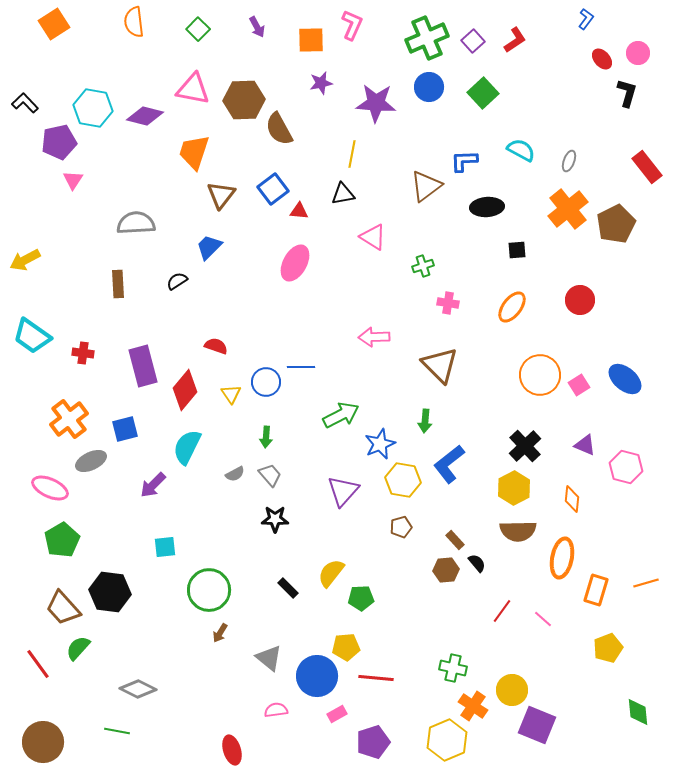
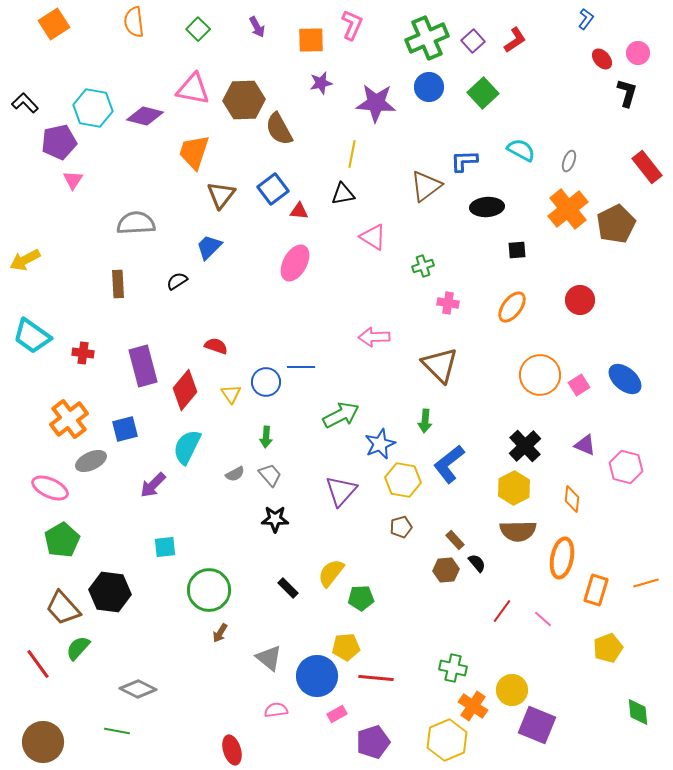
purple triangle at (343, 491): moved 2 px left
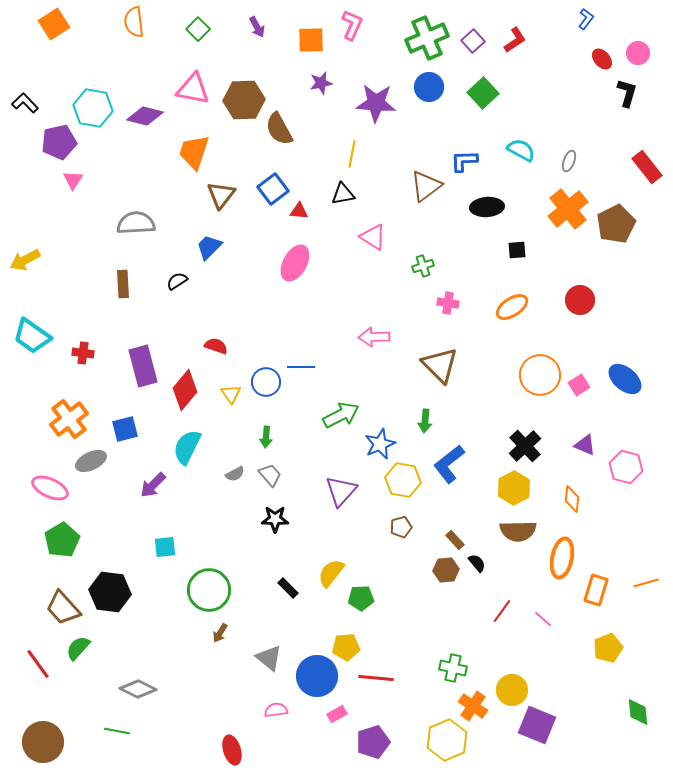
brown rectangle at (118, 284): moved 5 px right
orange ellipse at (512, 307): rotated 20 degrees clockwise
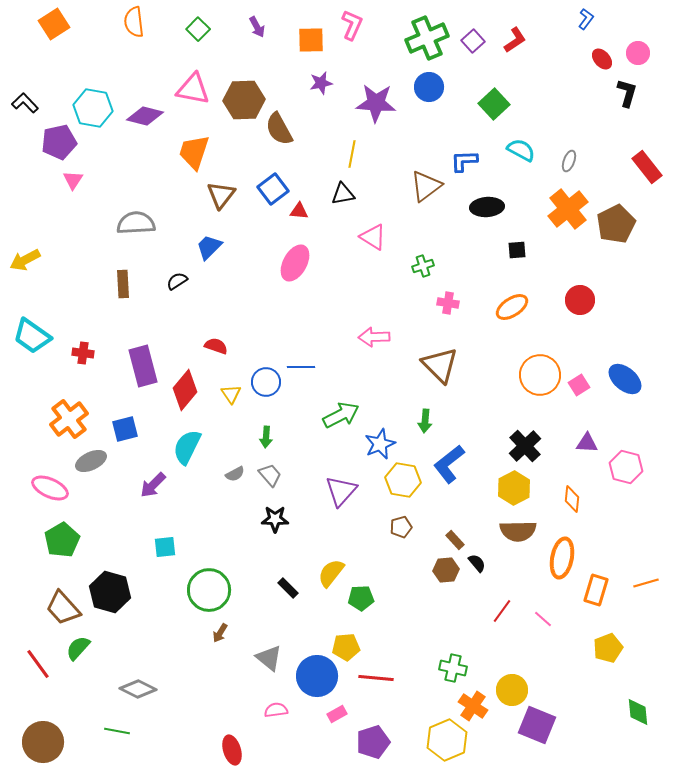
green square at (483, 93): moved 11 px right, 11 px down
purple triangle at (585, 445): moved 2 px right, 2 px up; rotated 20 degrees counterclockwise
black hexagon at (110, 592): rotated 9 degrees clockwise
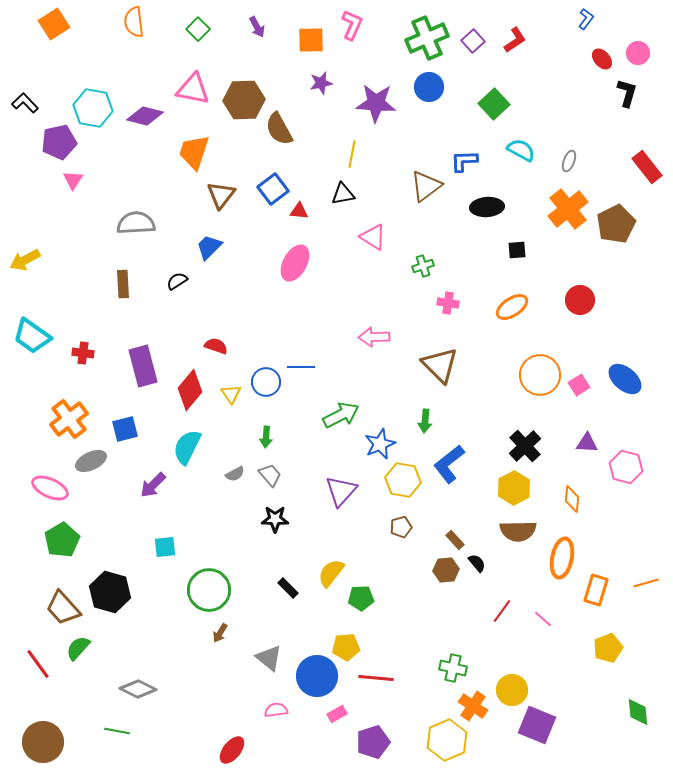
red diamond at (185, 390): moved 5 px right
red ellipse at (232, 750): rotated 56 degrees clockwise
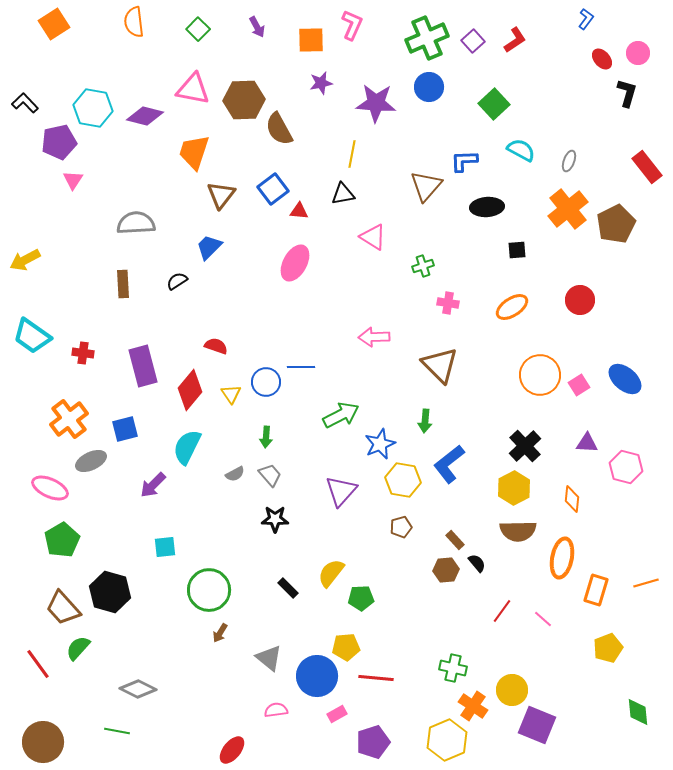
brown triangle at (426, 186): rotated 12 degrees counterclockwise
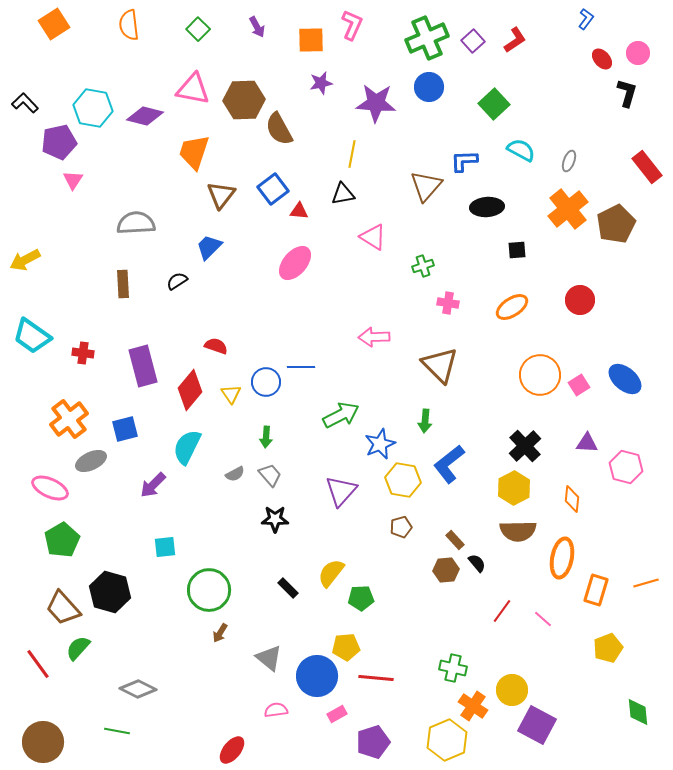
orange semicircle at (134, 22): moved 5 px left, 3 px down
pink ellipse at (295, 263): rotated 12 degrees clockwise
purple square at (537, 725): rotated 6 degrees clockwise
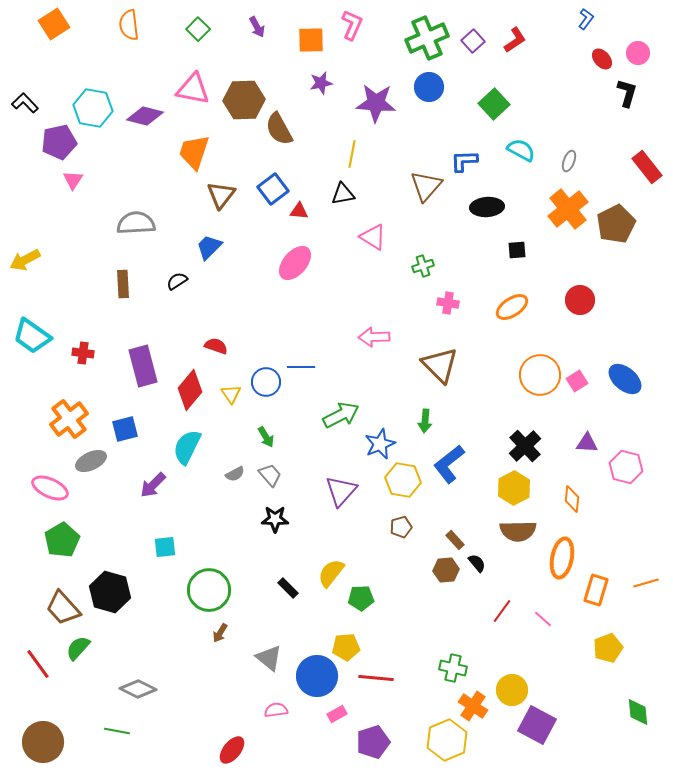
pink square at (579, 385): moved 2 px left, 4 px up
green arrow at (266, 437): rotated 35 degrees counterclockwise
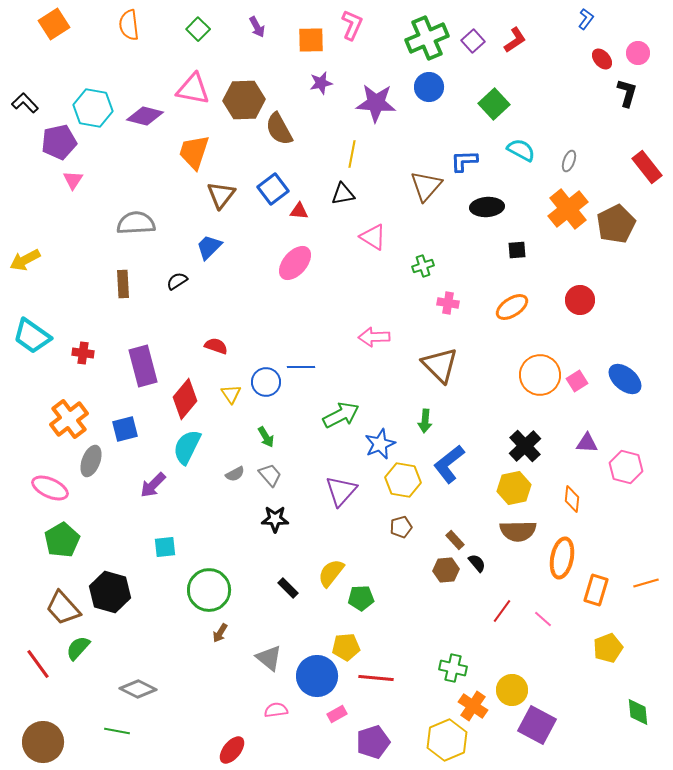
red diamond at (190, 390): moved 5 px left, 9 px down
gray ellipse at (91, 461): rotated 44 degrees counterclockwise
yellow hexagon at (514, 488): rotated 16 degrees clockwise
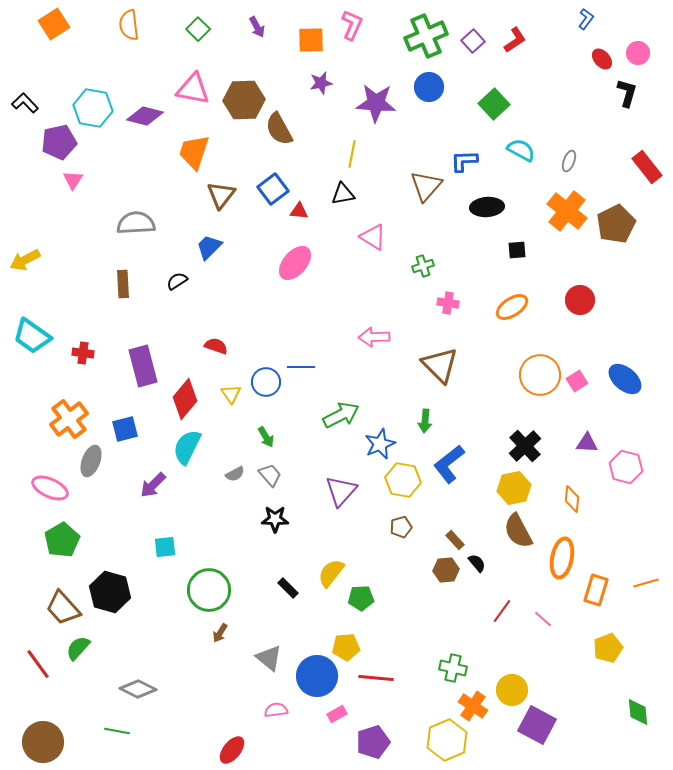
green cross at (427, 38): moved 1 px left, 2 px up
orange cross at (568, 209): moved 1 px left, 2 px down; rotated 12 degrees counterclockwise
brown semicircle at (518, 531): rotated 63 degrees clockwise
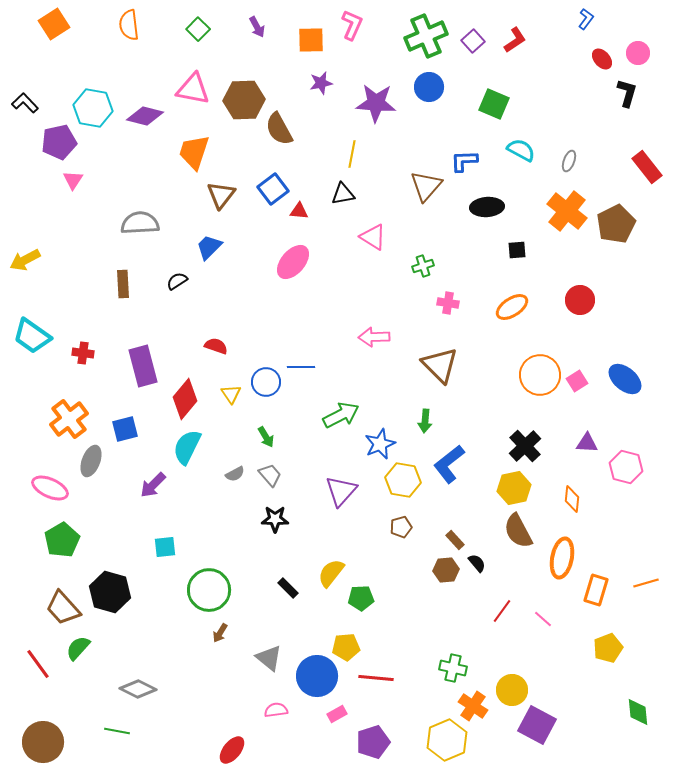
green square at (494, 104): rotated 24 degrees counterclockwise
gray semicircle at (136, 223): moved 4 px right
pink ellipse at (295, 263): moved 2 px left, 1 px up
